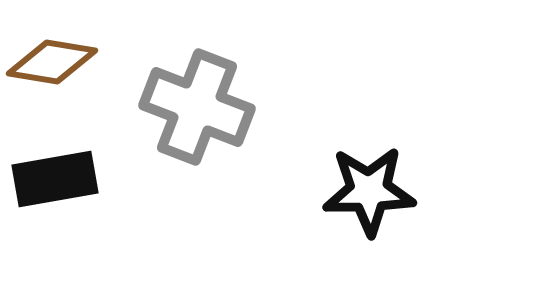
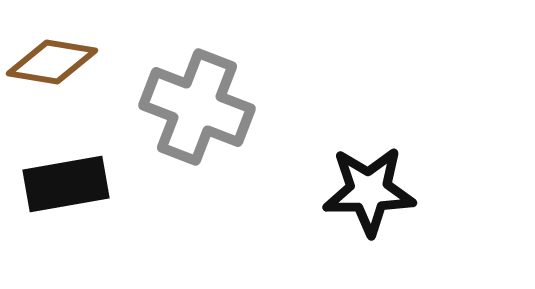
black rectangle: moved 11 px right, 5 px down
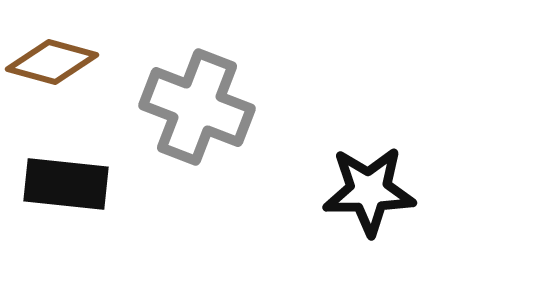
brown diamond: rotated 6 degrees clockwise
black rectangle: rotated 16 degrees clockwise
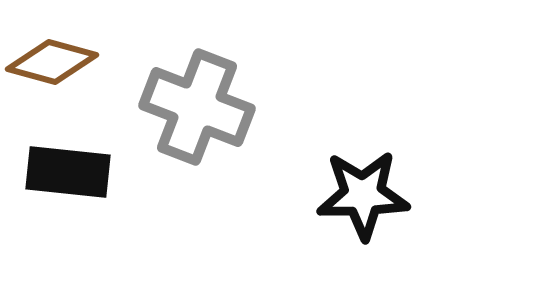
black rectangle: moved 2 px right, 12 px up
black star: moved 6 px left, 4 px down
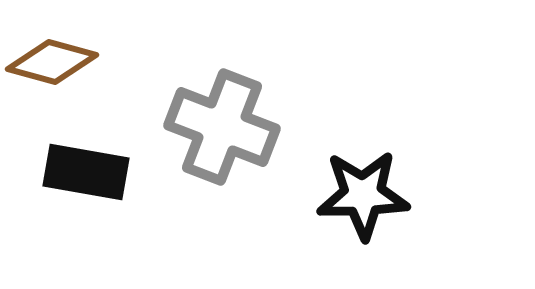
gray cross: moved 25 px right, 20 px down
black rectangle: moved 18 px right; rotated 4 degrees clockwise
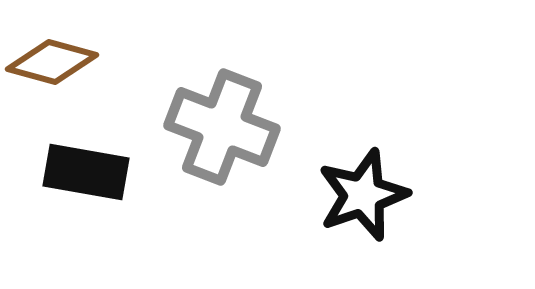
black star: rotated 18 degrees counterclockwise
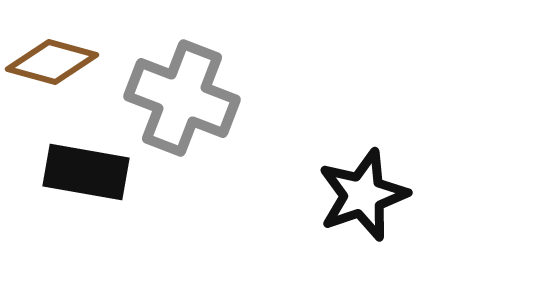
gray cross: moved 40 px left, 29 px up
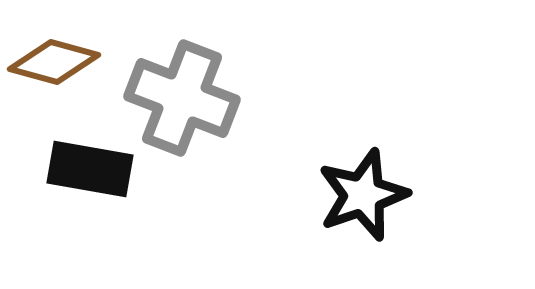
brown diamond: moved 2 px right
black rectangle: moved 4 px right, 3 px up
